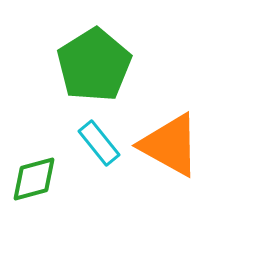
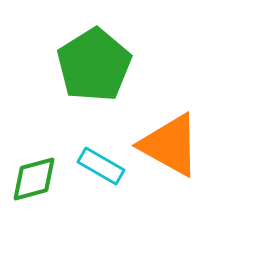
cyan rectangle: moved 2 px right, 23 px down; rotated 21 degrees counterclockwise
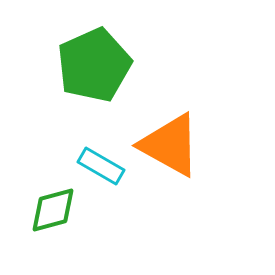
green pentagon: rotated 8 degrees clockwise
green diamond: moved 19 px right, 31 px down
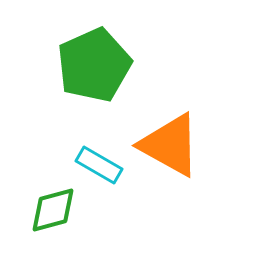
cyan rectangle: moved 2 px left, 1 px up
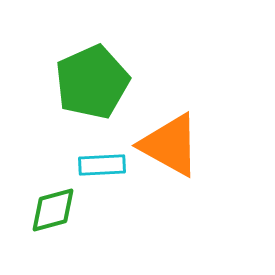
green pentagon: moved 2 px left, 17 px down
cyan rectangle: moved 3 px right; rotated 33 degrees counterclockwise
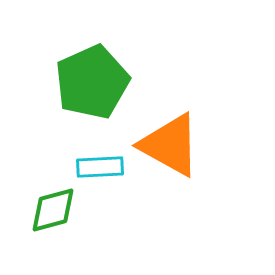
cyan rectangle: moved 2 px left, 2 px down
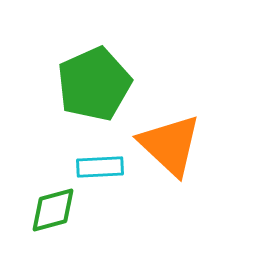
green pentagon: moved 2 px right, 2 px down
orange triangle: rotated 14 degrees clockwise
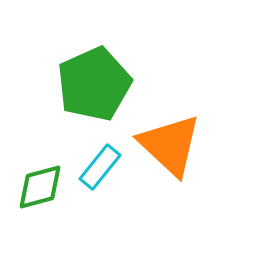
cyan rectangle: rotated 48 degrees counterclockwise
green diamond: moved 13 px left, 23 px up
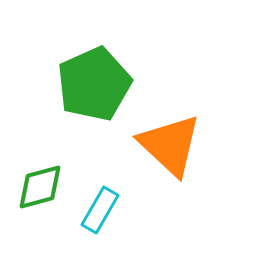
cyan rectangle: moved 43 px down; rotated 9 degrees counterclockwise
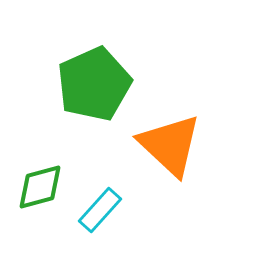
cyan rectangle: rotated 12 degrees clockwise
